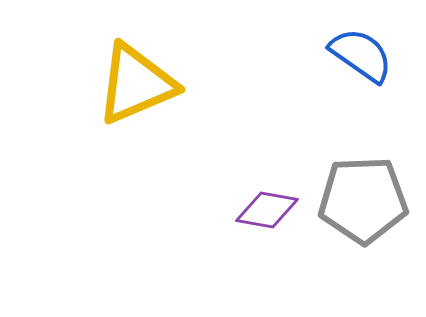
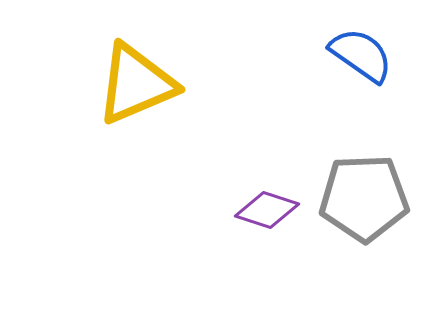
gray pentagon: moved 1 px right, 2 px up
purple diamond: rotated 8 degrees clockwise
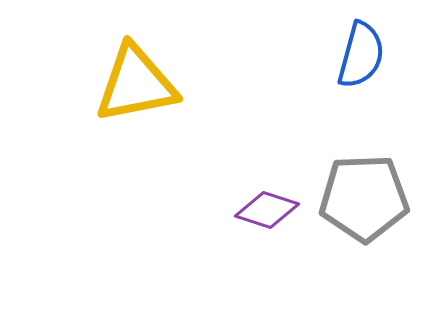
blue semicircle: rotated 70 degrees clockwise
yellow triangle: rotated 12 degrees clockwise
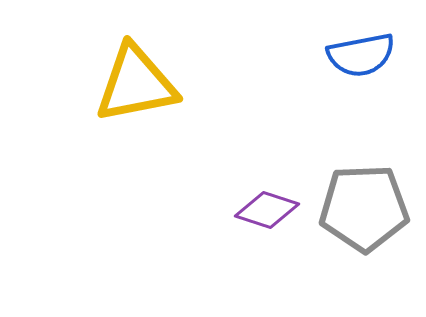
blue semicircle: rotated 64 degrees clockwise
gray pentagon: moved 10 px down
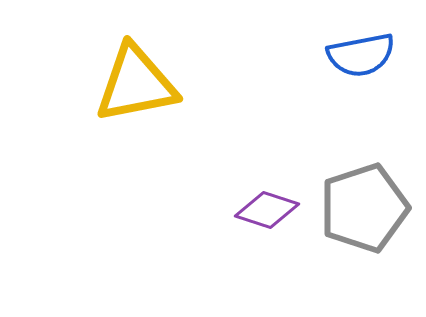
gray pentagon: rotated 16 degrees counterclockwise
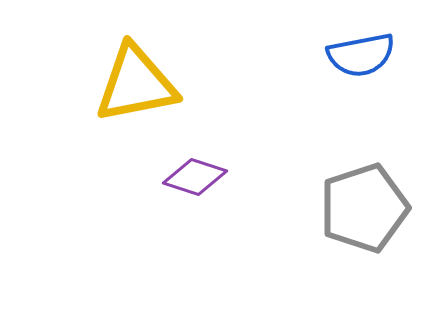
purple diamond: moved 72 px left, 33 px up
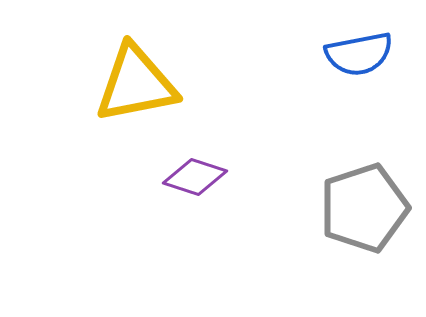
blue semicircle: moved 2 px left, 1 px up
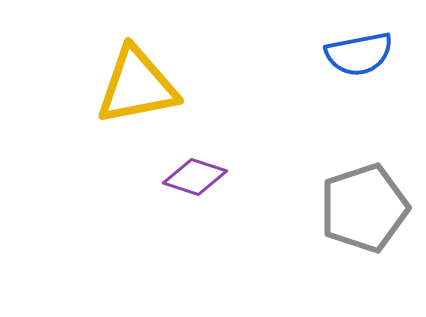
yellow triangle: moved 1 px right, 2 px down
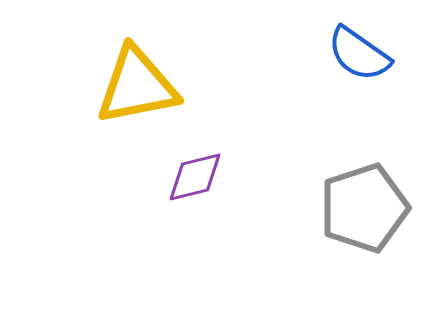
blue semicircle: rotated 46 degrees clockwise
purple diamond: rotated 32 degrees counterclockwise
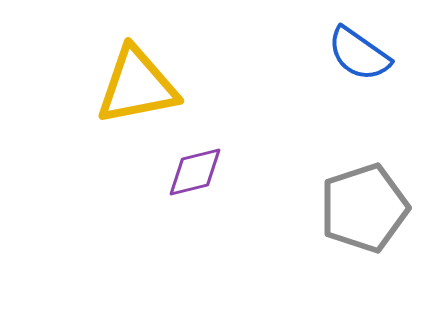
purple diamond: moved 5 px up
